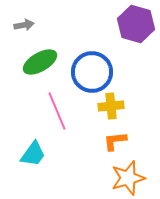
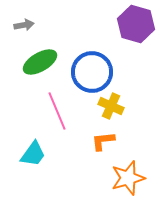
yellow cross: rotated 30 degrees clockwise
orange L-shape: moved 12 px left
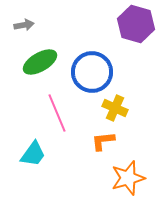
yellow cross: moved 4 px right, 2 px down
pink line: moved 2 px down
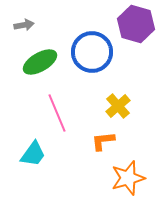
blue circle: moved 20 px up
yellow cross: moved 3 px right, 2 px up; rotated 25 degrees clockwise
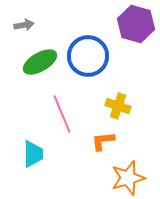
blue circle: moved 4 px left, 4 px down
yellow cross: rotated 30 degrees counterclockwise
pink line: moved 5 px right, 1 px down
cyan trapezoid: rotated 36 degrees counterclockwise
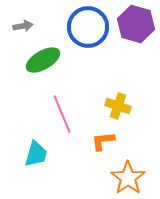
gray arrow: moved 1 px left, 1 px down
blue circle: moved 29 px up
green ellipse: moved 3 px right, 2 px up
cyan trapezoid: moved 3 px right; rotated 16 degrees clockwise
orange star: rotated 20 degrees counterclockwise
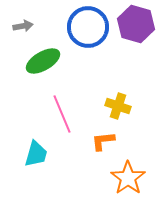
green ellipse: moved 1 px down
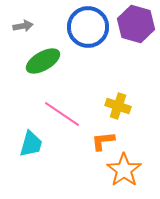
pink line: rotated 33 degrees counterclockwise
cyan trapezoid: moved 5 px left, 10 px up
orange star: moved 4 px left, 8 px up
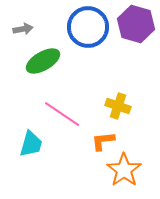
gray arrow: moved 3 px down
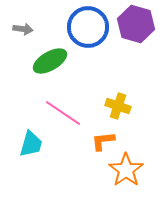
gray arrow: rotated 18 degrees clockwise
green ellipse: moved 7 px right
pink line: moved 1 px right, 1 px up
orange star: moved 2 px right
